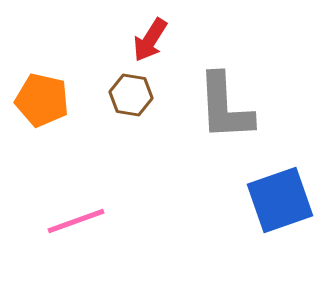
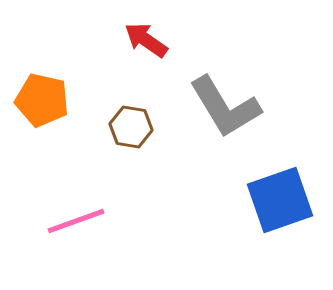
red arrow: moved 4 px left; rotated 93 degrees clockwise
brown hexagon: moved 32 px down
gray L-shape: rotated 28 degrees counterclockwise
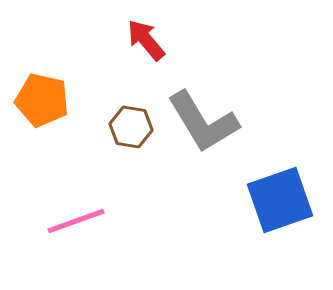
red arrow: rotated 15 degrees clockwise
gray L-shape: moved 22 px left, 15 px down
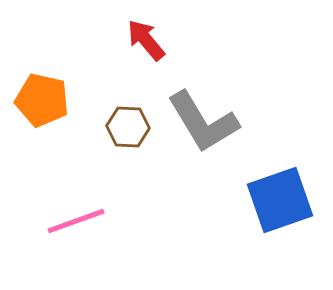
brown hexagon: moved 3 px left; rotated 6 degrees counterclockwise
